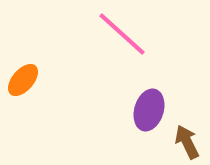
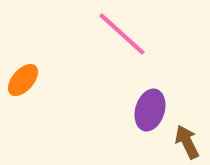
purple ellipse: moved 1 px right
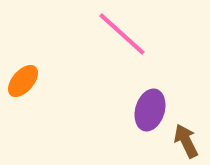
orange ellipse: moved 1 px down
brown arrow: moved 1 px left, 1 px up
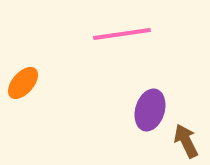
pink line: rotated 50 degrees counterclockwise
orange ellipse: moved 2 px down
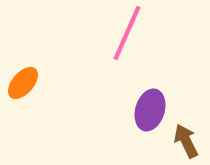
pink line: moved 5 px right, 1 px up; rotated 58 degrees counterclockwise
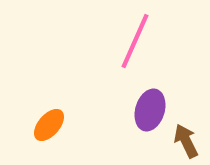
pink line: moved 8 px right, 8 px down
orange ellipse: moved 26 px right, 42 px down
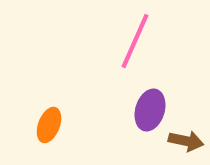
orange ellipse: rotated 20 degrees counterclockwise
brown arrow: rotated 128 degrees clockwise
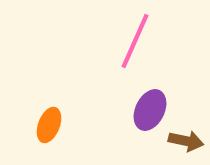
purple ellipse: rotated 9 degrees clockwise
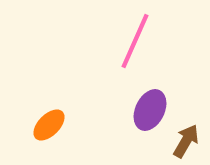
orange ellipse: rotated 24 degrees clockwise
brown arrow: rotated 72 degrees counterclockwise
